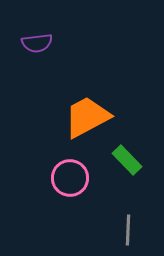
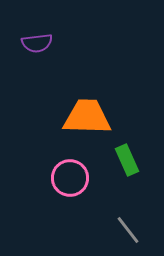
orange trapezoid: rotated 30 degrees clockwise
green rectangle: rotated 20 degrees clockwise
gray line: rotated 40 degrees counterclockwise
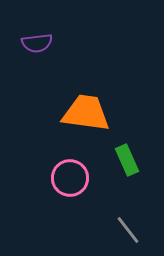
orange trapezoid: moved 1 px left, 4 px up; rotated 6 degrees clockwise
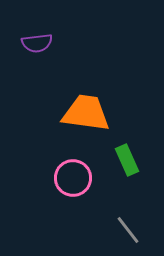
pink circle: moved 3 px right
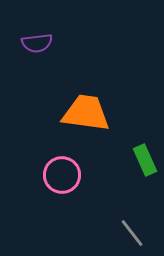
green rectangle: moved 18 px right
pink circle: moved 11 px left, 3 px up
gray line: moved 4 px right, 3 px down
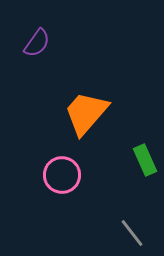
purple semicircle: rotated 48 degrees counterclockwise
orange trapezoid: rotated 57 degrees counterclockwise
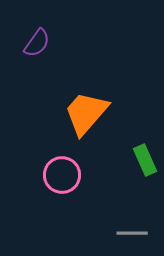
gray line: rotated 52 degrees counterclockwise
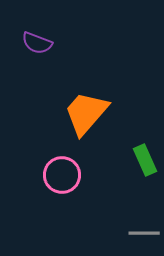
purple semicircle: rotated 76 degrees clockwise
gray line: moved 12 px right
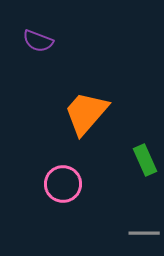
purple semicircle: moved 1 px right, 2 px up
pink circle: moved 1 px right, 9 px down
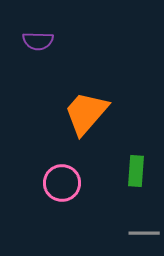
purple semicircle: rotated 20 degrees counterclockwise
green rectangle: moved 9 px left, 11 px down; rotated 28 degrees clockwise
pink circle: moved 1 px left, 1 px up
